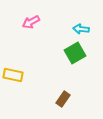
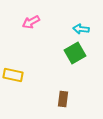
brown rectangle: rotated 28 degrees counterclockwise
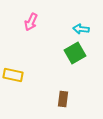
pink arrow: rotated 36 degrees counterclockwise
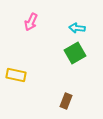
cyan arrow: moved 4 px left, 1 px up
yellow rectangle: moved 3 px right
brown rectangle: moved 3 px right, 2 px down; rotated 14 degrees clockwise
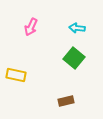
pink arrow: moved 5 px down
green square: moved 1 px left, 5 px down; rotated 20 degrees counterclockwise
brown rectangle: rotated 56 degrees clockwise
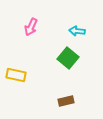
cyan arrow: moved 3 px down
green square: moved 6 px left
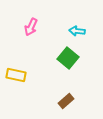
brown rectangle: rotated 28 degrees counterclockwise
